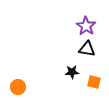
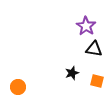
black triangle: moved 7 px right
black star: moved 1 px down; rotated 16 degrees counterclockwise
orange square: moved 3 px right, 1 px up
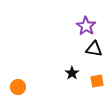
black star: rotated 16 degrees counterclockwise
orange square: rotated 24 degrees counterclockwise
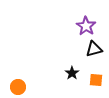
black triangle: rotated 24 degrees counterclockwise
orange square: moved 1 px left, 1 px up; rotated 16 degrees clockwise
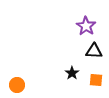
black triangle: moved 2 px down; rotated 18 degrees clockwise
orange circle: moved 1 px left, 2 px up
